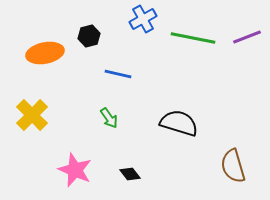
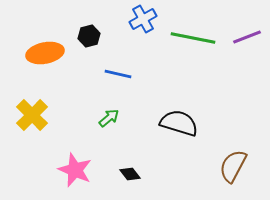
green arrow: rotated 95 degrees counterclockwise
brown semicircle: rotated 44 degrees clockwise
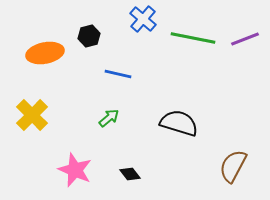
blue cross: rotated 20 degrees counterclockwise
purple line: moved 2 px left, 2 px down
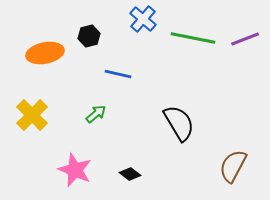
green arrow: moved 13 px left, 4 px up
black semicircle: rotated 42 degrees clockwise
black diamond: rotated 15 degrees counterclockwise
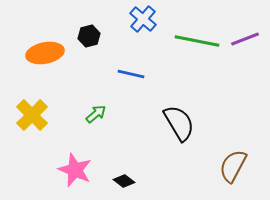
green line: moved 4 px right, 3 px down
blue line: moved 13 px right
black diamond: moved 6 px left, 7 px down
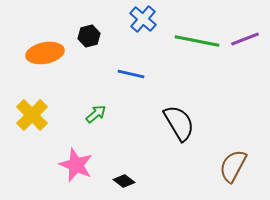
pink star: moved 1 px right, 5 px up
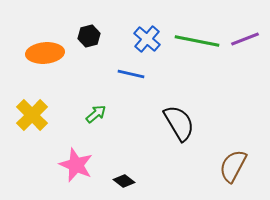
blue cross: moved 4 px right, 20 px down
orange ellipse: rotated 6 degrees clockwise
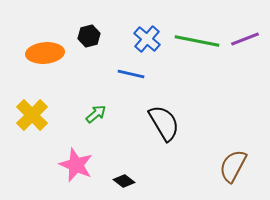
black semicircle: moved 15 px left
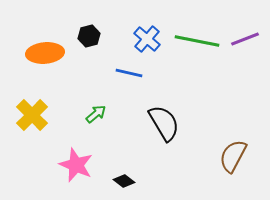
blue line: moved 2 px left, 1 px up
brown semicircle: moved 10 px up
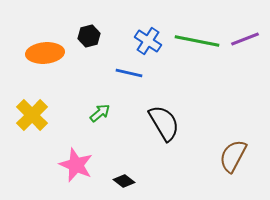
blue cross: moved 1 px right, 2 px down; rotated 8 degrees counterclockwise
green arrow: moved 4 px right, 1 px up
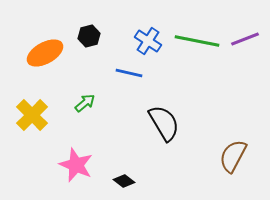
orange ellipse: rotated 24 degrees counterclockwise
green arrow: moved 15 px left, 10 px up
